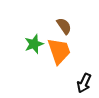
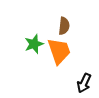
brown semicircle: rotated 42 degrees clockwise
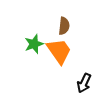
orange trapezoid: rotated 16 degrees counterclockwise
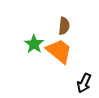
green star: rotated 18 degrees counterclockwise
orange trapezoid: rotated 16 degrees counterclockwise
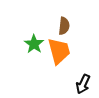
orange trapezoid: rotated 36 degrees clockwise
black arrow: moved 1 px left, 1 px down
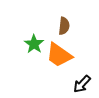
orange trapezoid: moved 4 px down; rotated 140 degrees clockwise
black arrow: moved 1 px left; rotated 18 degrees clockwise
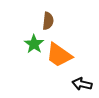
brown semicircle: moved 16 px left, 5 px up
black arrow: rotated 60 degrees clockwise
